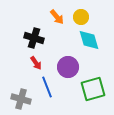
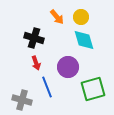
cyan diamond: moved 5 px left
red arrow: rotated 16 degrees clockwise
gray cross: moved 1 px right, 1 px down
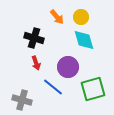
blue line: moved 6 px right; rotated 30 degrees counterclockwise
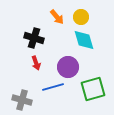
blue line: rotated 55 degrees counterclockwise
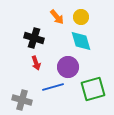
cyan diamond: moved 3 px left, 1 px down
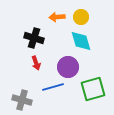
orange arrow: rotated 126 degrees clockwise
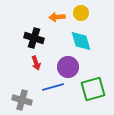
yellow circle: moved 4 px up
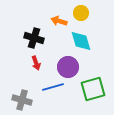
orange arrow: moved 2 px right, 4 px down; rotated 21 degrees clockwise
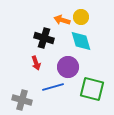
yellow circle: moved 4 px down
orange arrow: moved 3 px right, 1 px up
black cross: moved 10 px right
green square: moved 1 px left; rotated 30 degrees clockwise
